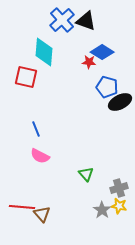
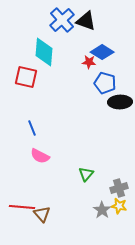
blue pentagon: moved 2 px left, 4 px up
black ellipse: rotated 25 degrees clockwise
blue line: moved 4 px left, 1 px up
green triangle: rotated 21 degrees clockwise
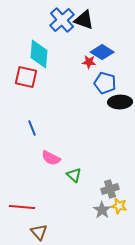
black triangle: moved 2 px left, 1 px up
cyan diamond: moved 5 px left, 2 px down
pink semicircle: moved 11 px right, 2 px down
green triangle: moved 12 px left, 1 px down; rotated 28 degrees counterclockwise
gray cross: moved 9 px left, 1 px down
brown triangle: moved 3 px left, 18 px down
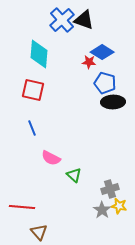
red square: moved 7 px right, 13 px down
black ellipse: moved 7 px left
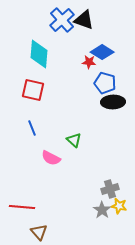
green triangle: moved 35 px up
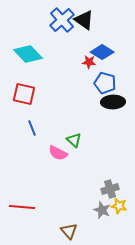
black triangle: rotated 15 degrees clockwise
cyan diamond: moved 11 px left; rotated 48 degrees counterclockwise
red square: moved 9 px left, 4 px down
pink semicircle: moved 7 px right, 5 px up
gray star: rotated 12 degrees counterclockwise
brown triangle: moved 30 px right, 1 px up
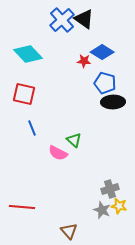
black triangle: moved 1 px up
red star: moved 5 px left, 1 px up
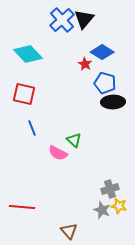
black triangle: rotated 35 degrees clockwise
red star: moved 1 px right, 3 px down; rotated 24 degrees clockwise
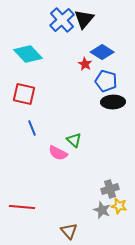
blue pentagon: moved 1 px right, 2 px up
